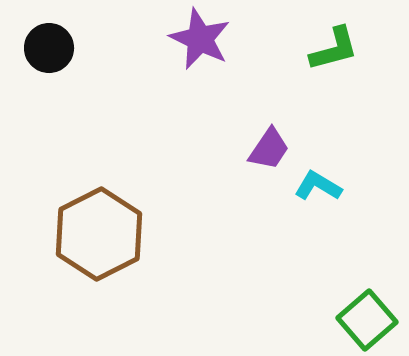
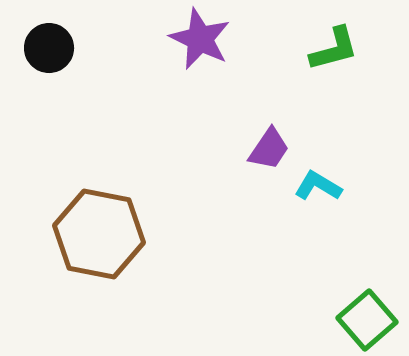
brown hexagon: rotated 22 degrees counterclockwise
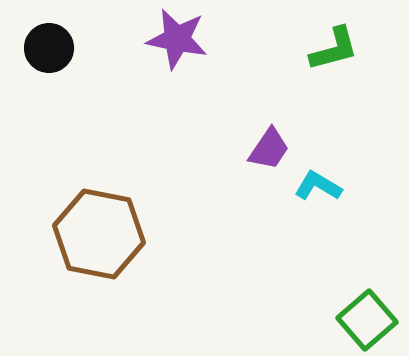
purple star: moved 23 px left; rotated 14 degrees counterclockwise
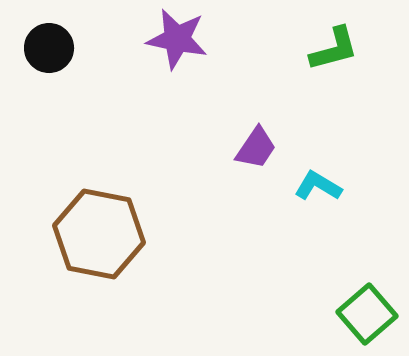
purple trapezoid: moved 13 px left, 1 px up
green square: moved 6 px up
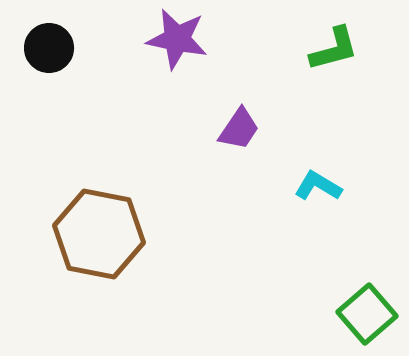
purple trapezoid: moved 17 px left, 19 px up
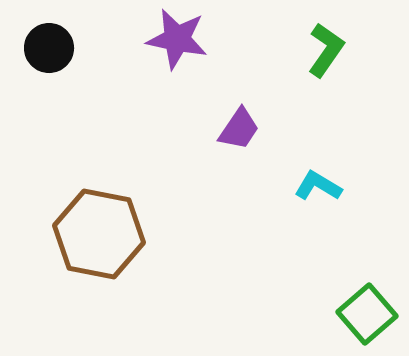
green L-shape: moved 8 px left, 1 px down; rotated 40 degrees counterclockwise
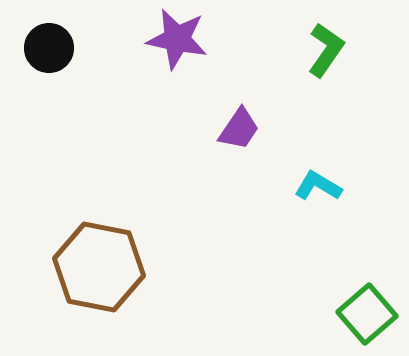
brown hexagon: moved 33 px down
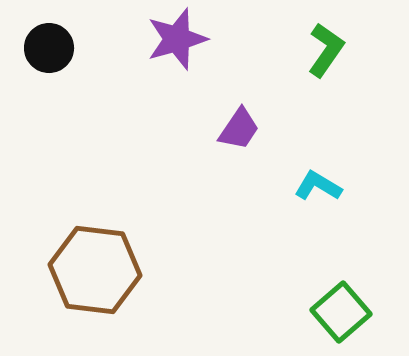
purple star: rotated 28 degrees counterclockwise
brown hexagon: moved 4 px left, 3 px down; rotated 4 degrees counterclockwise
green square: moved 26 px left, 2 px up
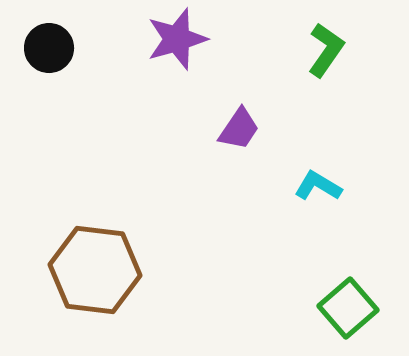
green square: moved 7 px right, 4 px up
